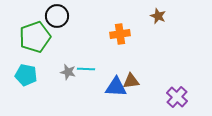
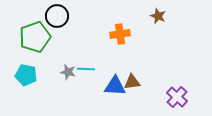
brown triangle: moved 1 px right, 1 px down
blue triangle: moved 1 px left, 1 px up
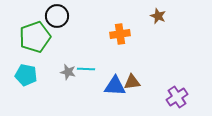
purple cross: rotated 15 degrees clockwise
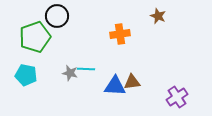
gray star: moved 2 px right, 1 px down
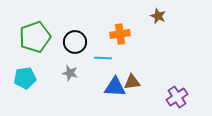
black circle: moved 18 px right, 26 px down
cyan line: moved 17 px right, 11 px up
cyan pentagon: moved 1 px left, 3 px down; rotated 20 degrees counterclockwise
blue triangle: moved 1 px down
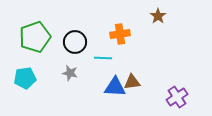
brown star: rotated 14 degrees clockwise
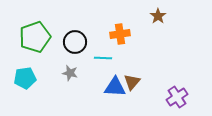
brown triangle: rotated 42 degrees counterclockwise
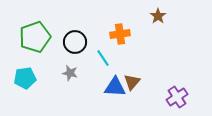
cyan line: rotated 54 degrees clockwise
